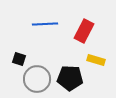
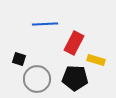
red rectangle: moved 10 px left, 12 px down
black pentagon: moved 5 px right
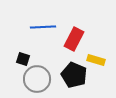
blue line: moved 2 px left, 3 px down
red rectangle: moved 4 px up
black square: moved 4 px right
black pentagon: moved 1 px left, 3 px up; rotated 20 degrees clockwise
